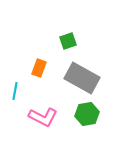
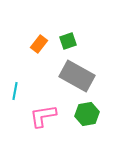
orange rectangle: moved 24 px up; rotated 18 degrees clockwise
gray rectangle: moved 5 px left, 2 px up
pink L-shape: moved 1 px up; rotated 144 degrees clockwise
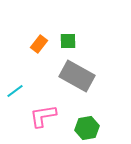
green square: rotated 18 degrees clockwise
cyan line: rotated 42 degrees clockwise
green hexagon: moved 14 px down
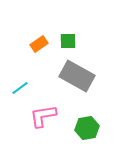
orange rectangle: rotated 18 degrees clockwise
cyan line: moved 5 px right, 3 px up
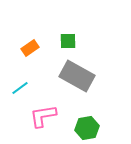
orange rectangle: moved 9 px left, 4 px down
